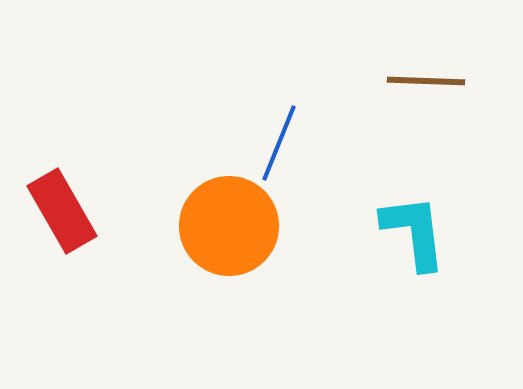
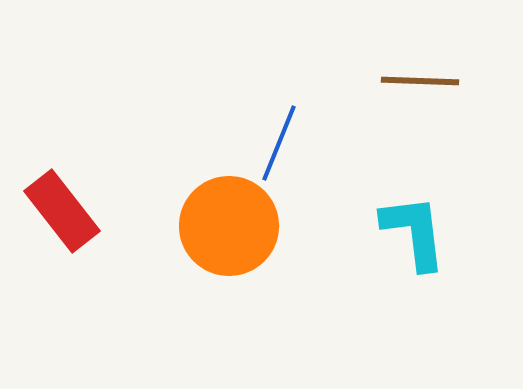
brown line: moved 6 px left
red rectangle: rotated 8 degrees counterclockwise
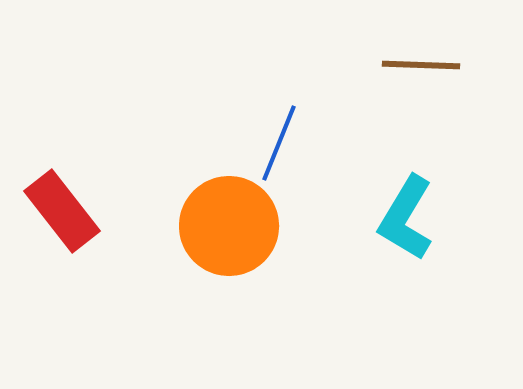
brown line: moved 1 px right, 16 px up
cyan L-shape: moved 8 px left, 14 px up; rotated 142 degrees counterclockwise
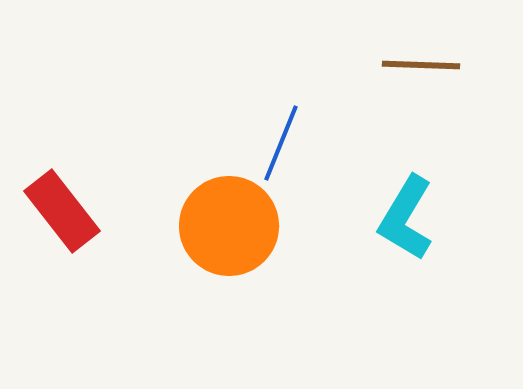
blue line: moved 2 px right
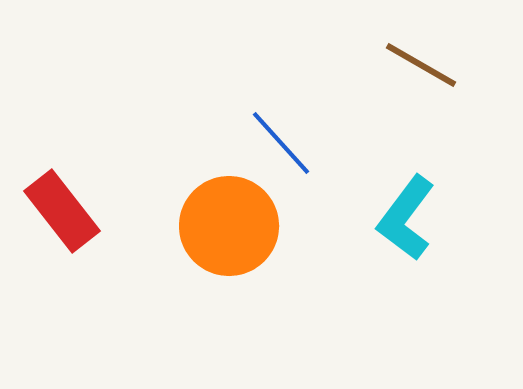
brown line: rotated 28 degrees clockwise
blue line: rotated 64 degrees counterclockwise
cyan L-shape: rotated 6 degrees clockwise
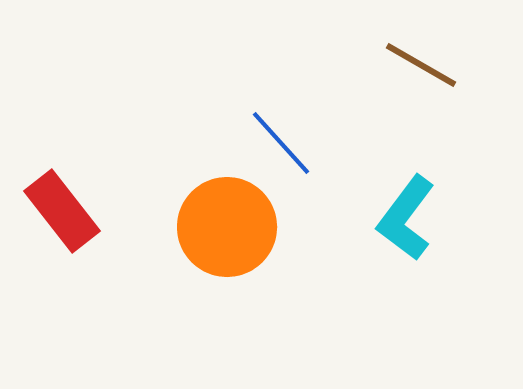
orange circle: moved 2 px left, 1 px down
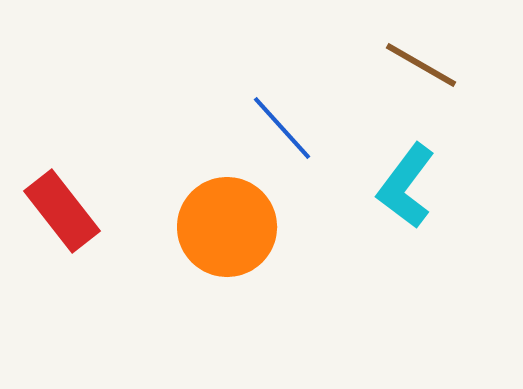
blue line: moved 1 px right, 15 px up
cyan L-shape: moved 32 px up
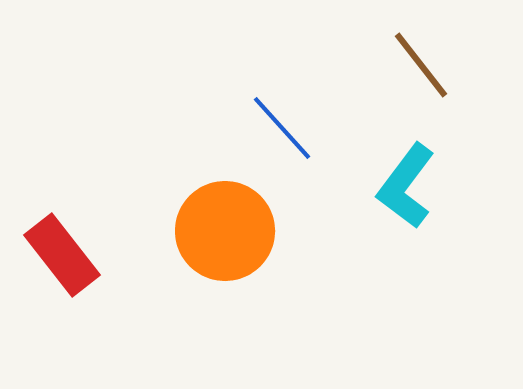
brown line: rotated 22 degrees clockwise
red rectangle: moved 44 px down
orange circle: moved 2 px left, 4 px down
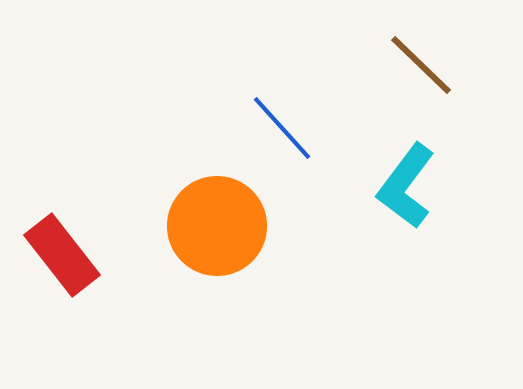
brown line: rotated 8 degrees counterclockwise
orange circle: moved 8 px left, 5 px up
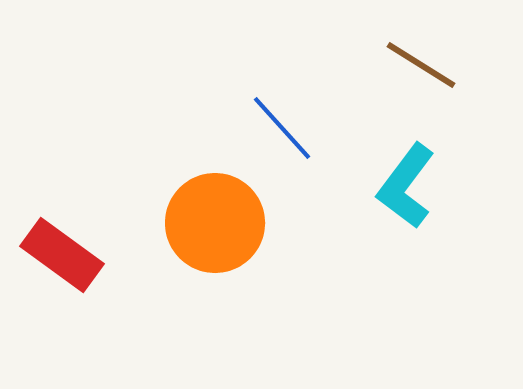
brown line: rotated 12 degrees counterclockwise
orange circle: moved 2 px left, 3 px up
red rectangle: rotated 16 degrees counterclockwise
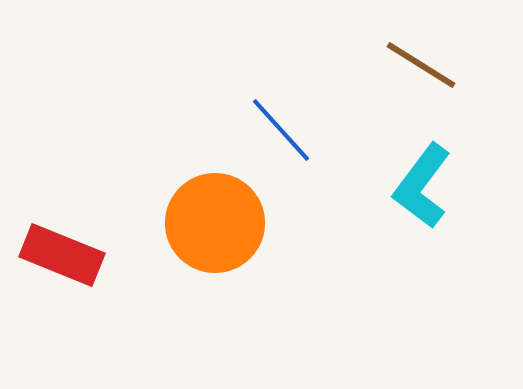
blue line: moved 1 px left, 2 px down
cyan L-shape: moved 16 px right
red rectangle: rotated 14 degrees counterclockwise
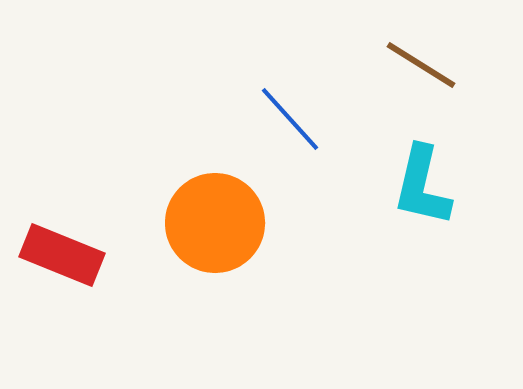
blue line: moved 9 px right, 11 px up
cyan L-shape: rotated 24 degrees counterclockwise
